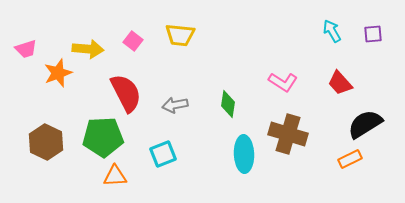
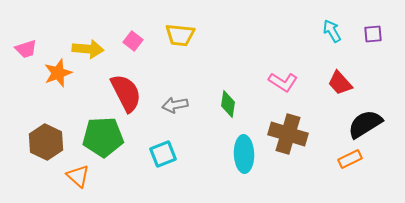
orange triangle: moved 37 px left; rotated 45 degrees clockwise
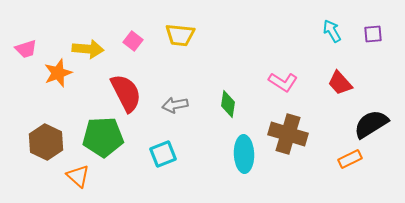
black semicircle: moved 6 px right
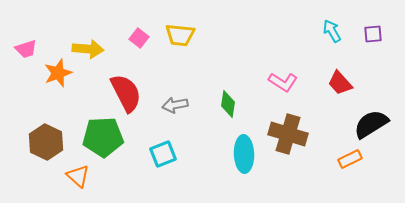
pink square: moved 6 px right, 3 px up
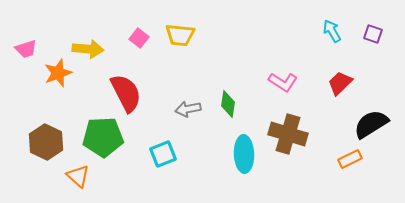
purple square: rotated 24 degrees clockwise
red trapezoid: rotated 88 degrees clockwise
gray arrow: moved 13 px right, 4 px down
